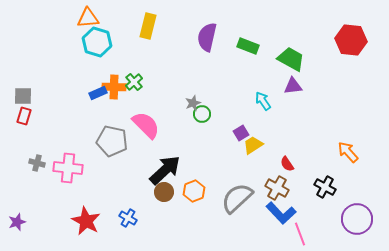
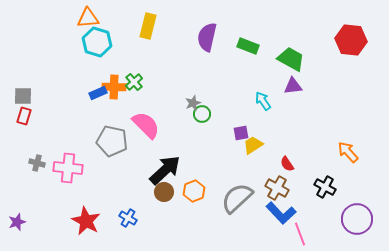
purple square: rotated 21 degrees clockwise
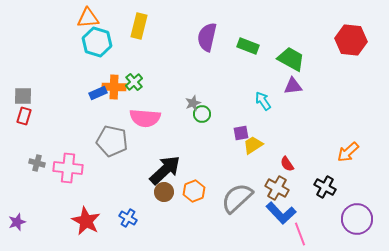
yellow rectangle: moved 9 px left
pink semicircle: moved 1 px left, 7 px up; rotated 140 degrees clockwise
orange arrow: rotated 90 degrees counterclockwise
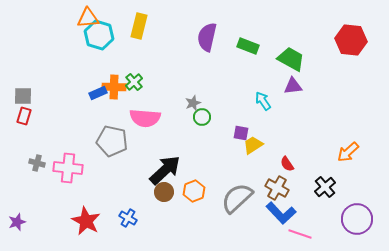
cyan hexagon: moved 2 px right, 7 px up
green circle: moved 3 px down
purple square: rotated 21 degrees clockwise
black cross: rotated 20 degrees clockwise
pink line: rotated 50 degrees counterclockwise
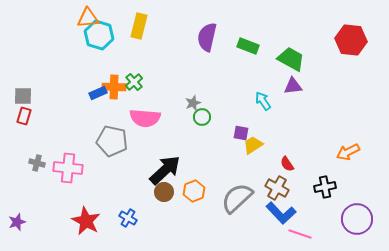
orange arrow: rotated 15 degrees clockwise
black cross: rotated 30 degrees clockwise
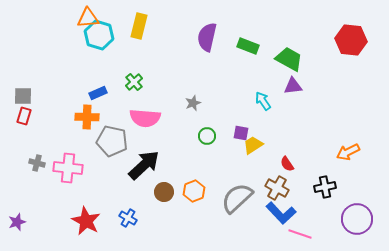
green trapezoid: moved 2 px left
orange cross: moved 27 px left, 30 px down
green circle: moved 5 px right, 19 px down
black arrow: moved 21 px left, 5 px up
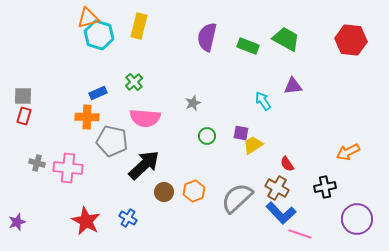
orange triangle: rotated 10 degrees counterclockwise
green trapezoid: moved 3 px left, 20 px up
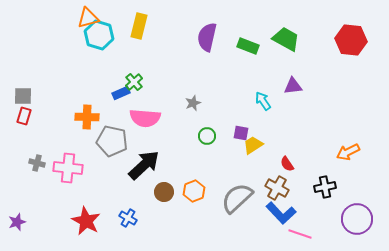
blue rectangle: moved 23 px right
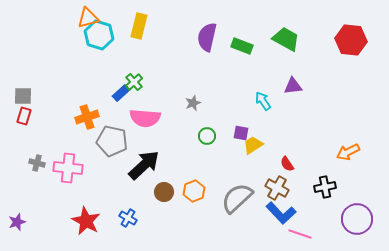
green rectangle: moved 6 px left
blue rectangle: rotated 18 degrees counterclockwise
orange cross: rotated 20 degrees counterclockwise
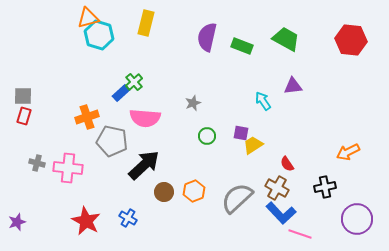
yellow rectangle: moved 7 px right, 3 px up
